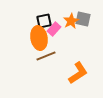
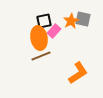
pink rectangle: moved 2 px down
brown line: moved 5 px left
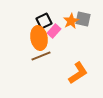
black square: rotated 14 degrees counterclockwise
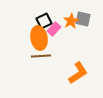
pink rectangle: moved 2 px up
brown line: rotated 18 degrees clockwise
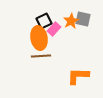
orange L-shape: moved 3 px down; rotated 145 degrees counterclockwise
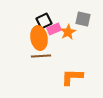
orange star: moved 3 px left, 11 px down
pink rectangle: rotated 24 degrees clockwise
orange L-shape: moved 6 px left, 1 px down
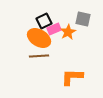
orange ellipse: rotated 50 degrees counterclockwise
brown line: moved 2 px left
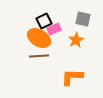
orange star: moved 8 px right, 8 px down
